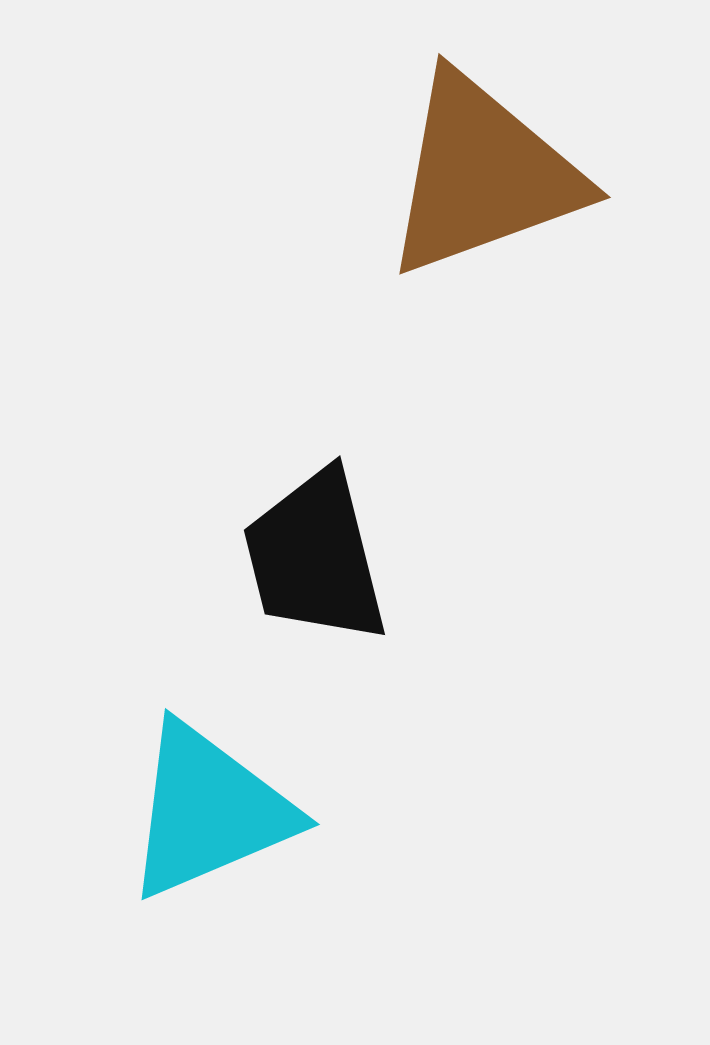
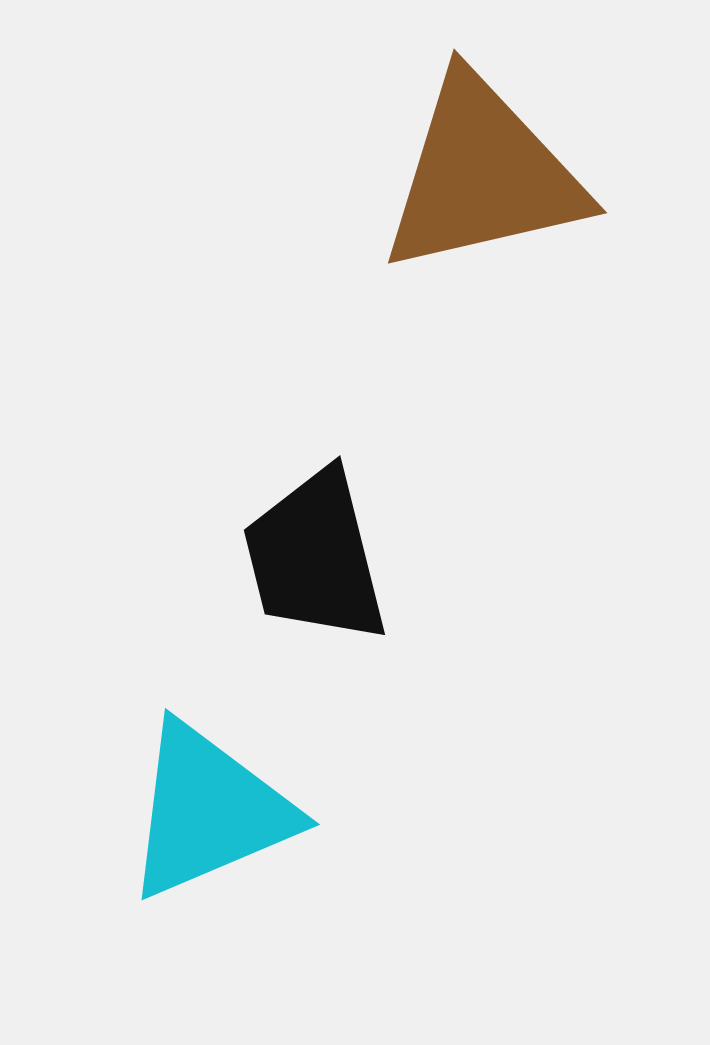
brown triangle: rotated 7 degrees clockwise
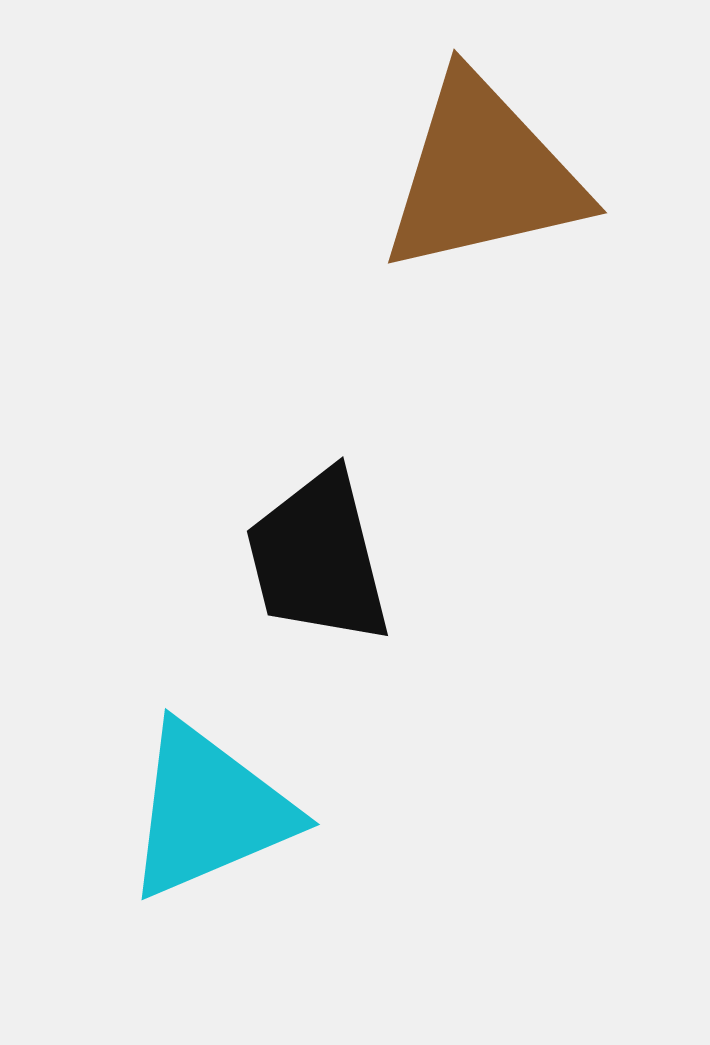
black trapezoid: moved 3 px right, 1 px down
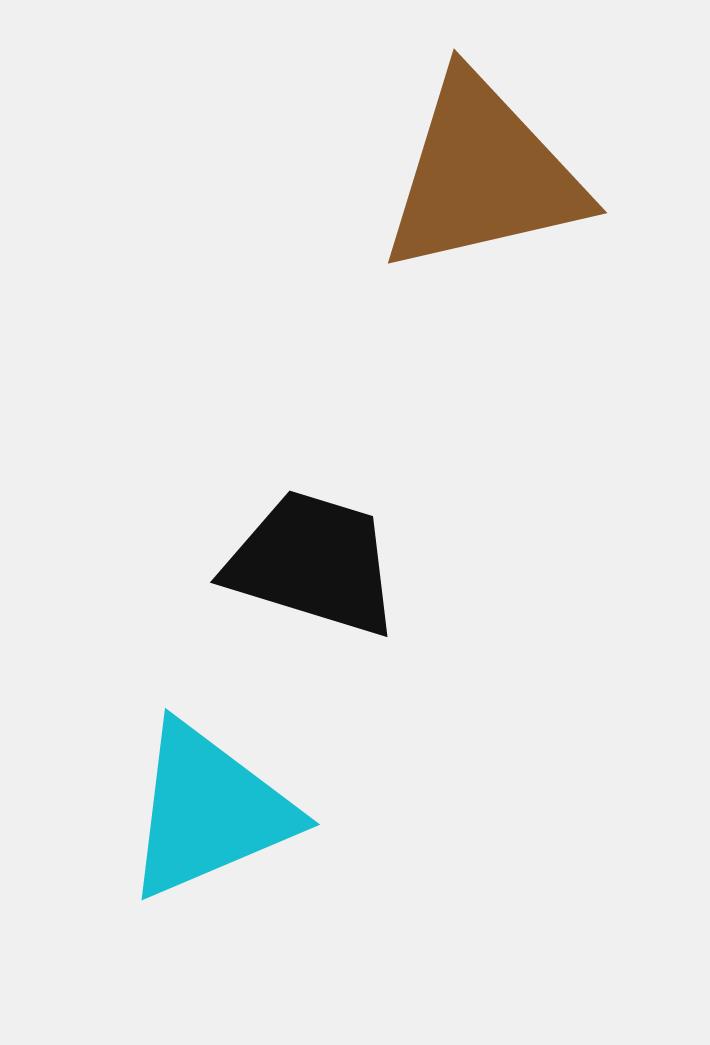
black trapezoid: moved 5 px left, 5 px down; rotated 121 degrees clockwise
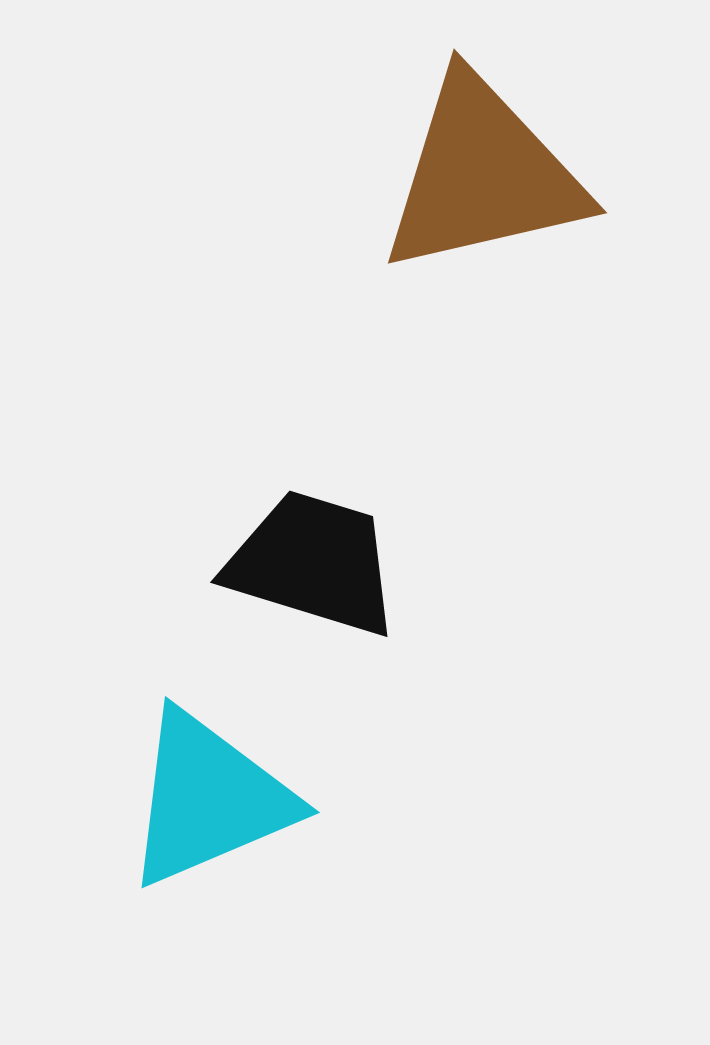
cyan triangle: moved 12 px up
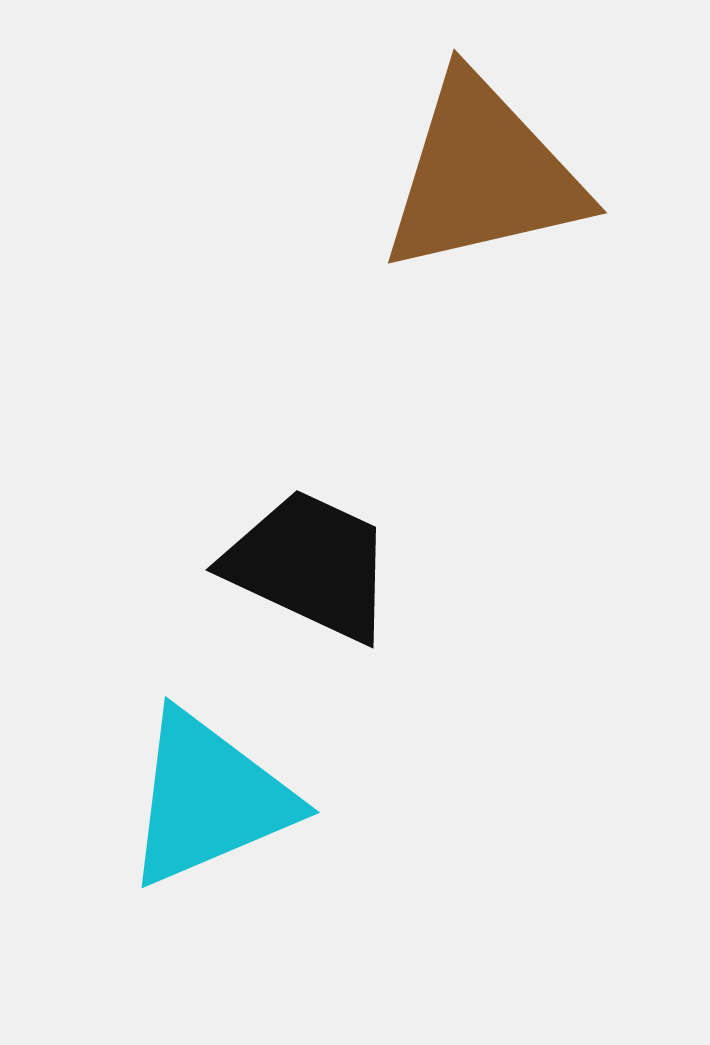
black trapezoid: moved 3 px left, 2 px down; rotated 8 degrees clockwise
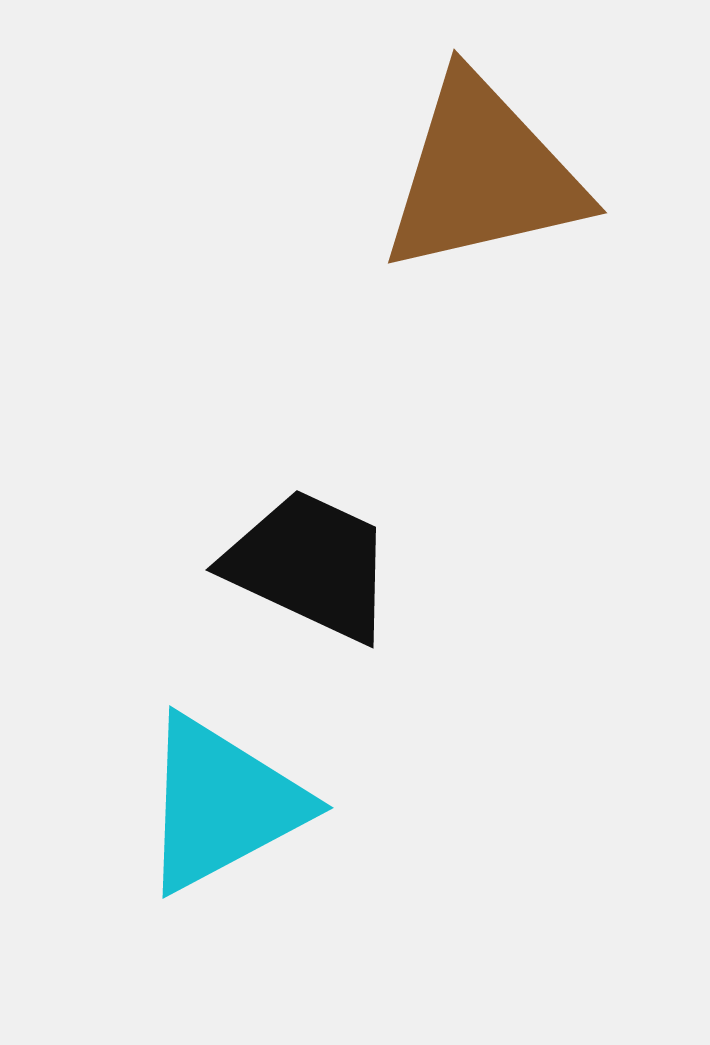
cyan triangle: moved 13 px right, 5 px down; rotated 5 degrees counterclockwise
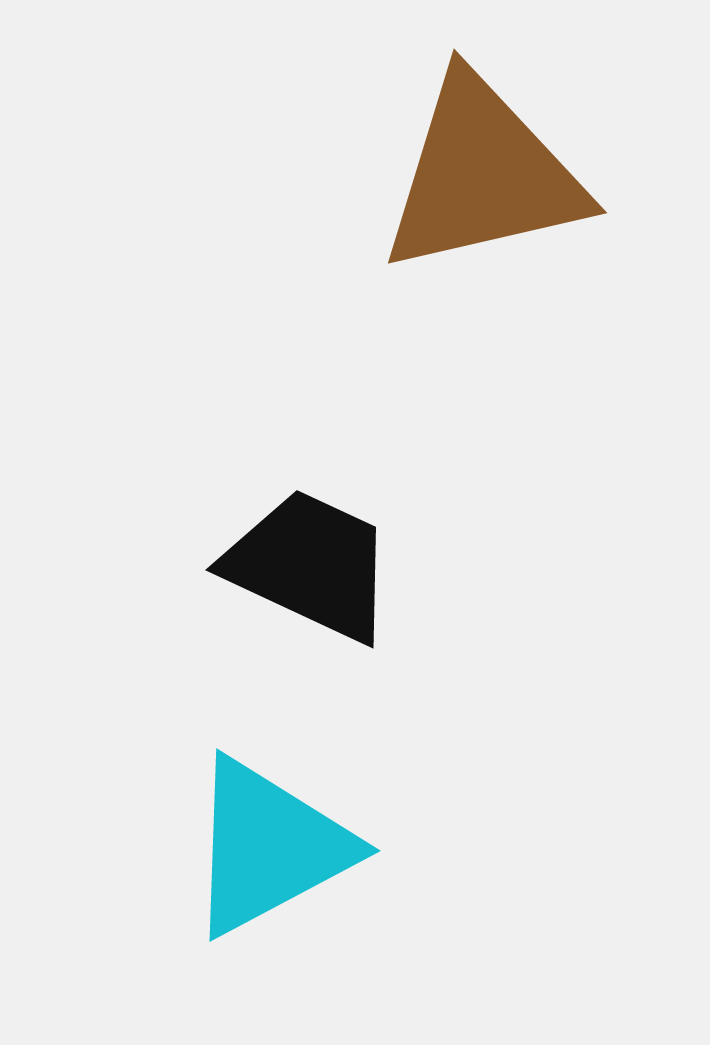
cyan triangle: moved 47 px right, 43 px down
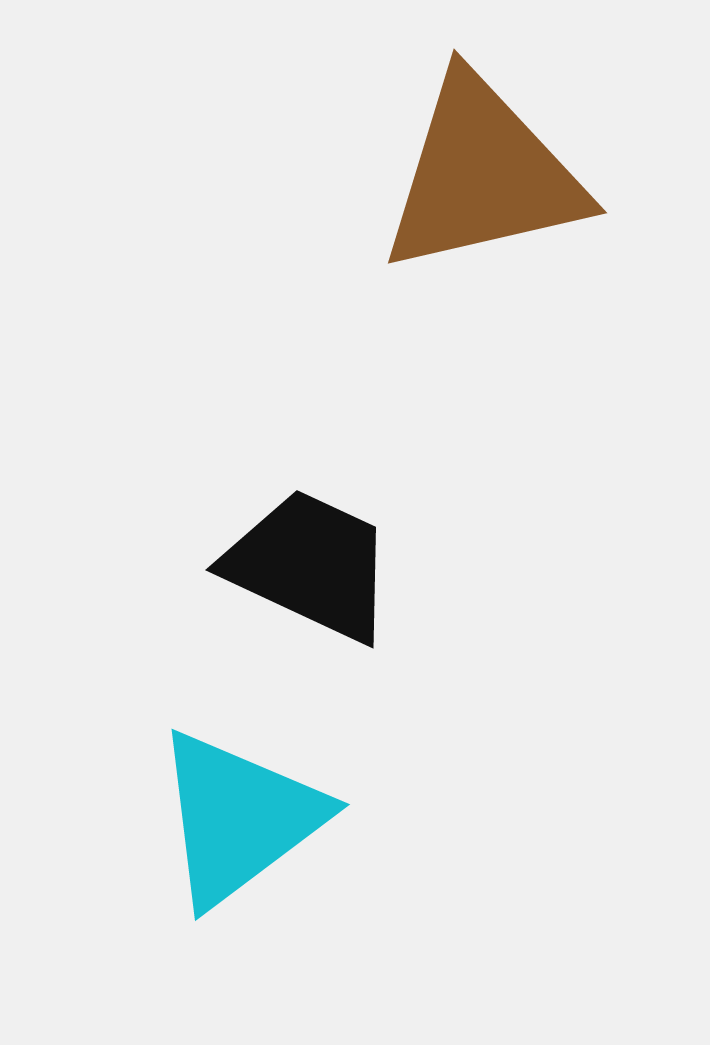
cyan triangle: moved 30 px left, 29 px up; rotated 9 degrees counterclockwise
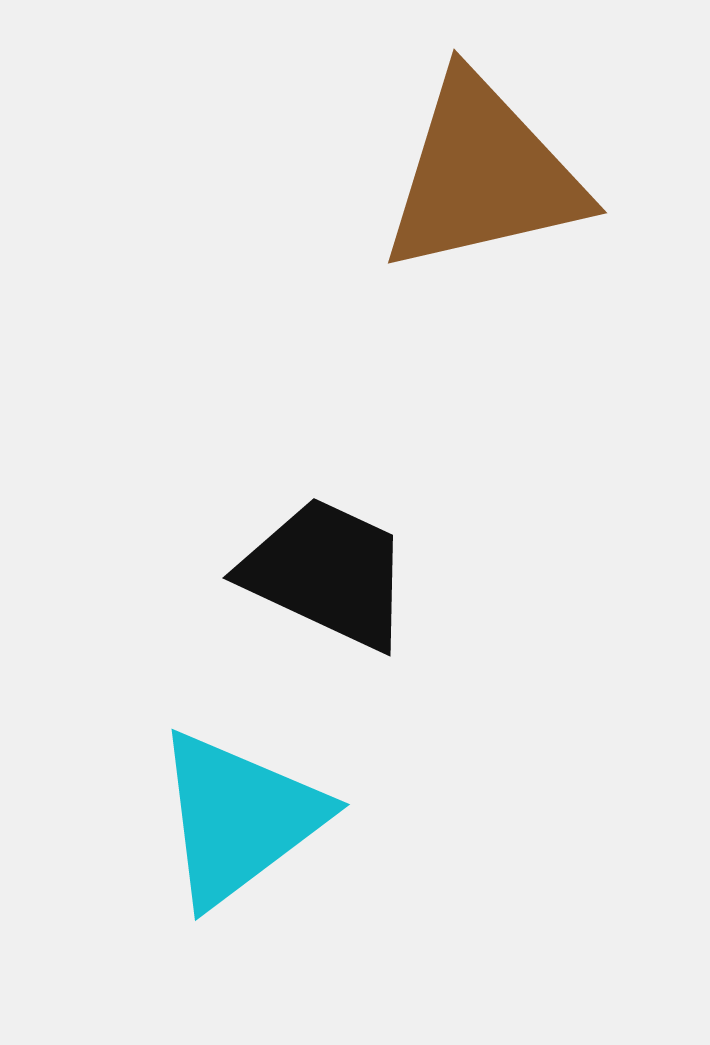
black trapezoid: moved 17 px right, 8 px down
